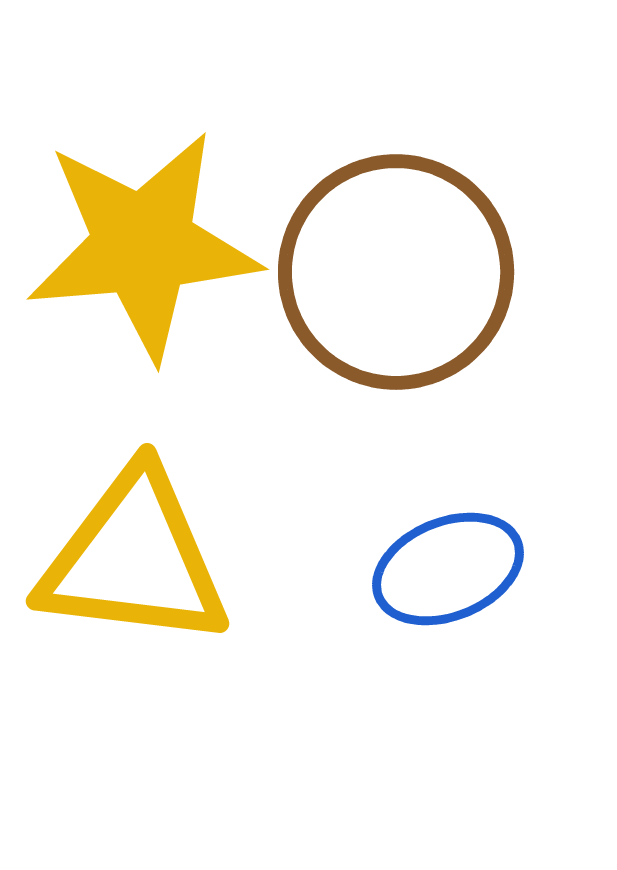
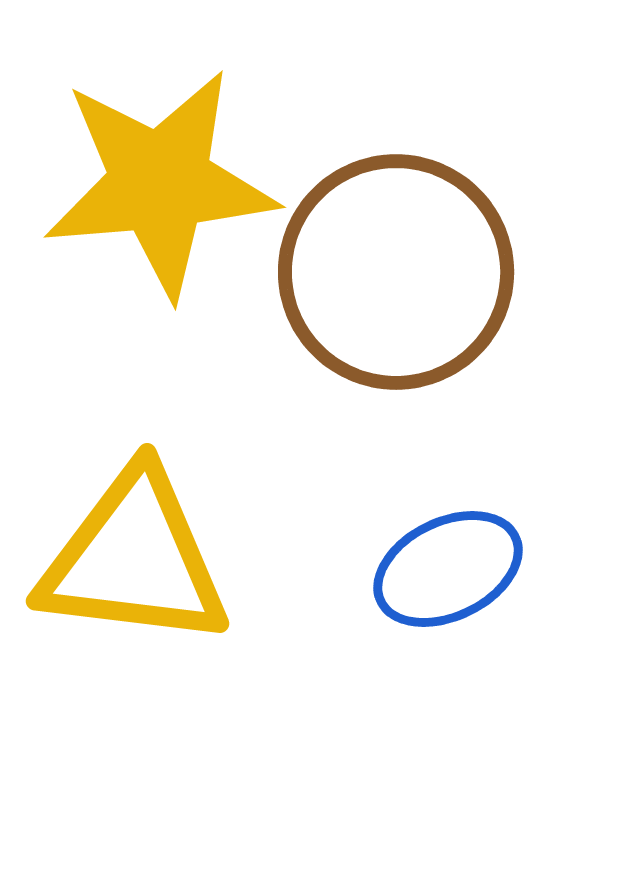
yellow star: moved 17 px right, 62 px up
blue ellipse: rotated 4 degrees counterclockwise
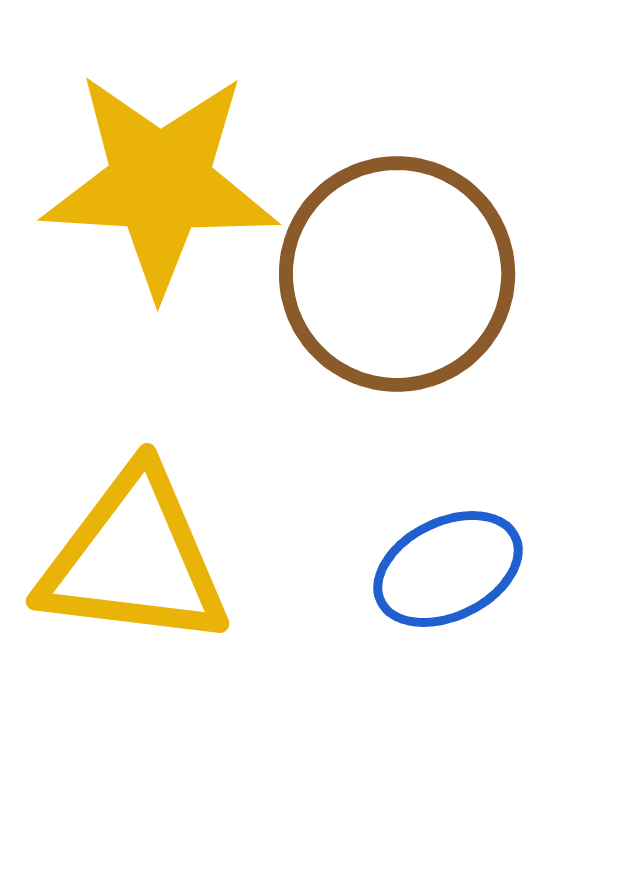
yellow star: rotated 8 degrees clockwise
brown circle: moved 1 px right, 2 px down
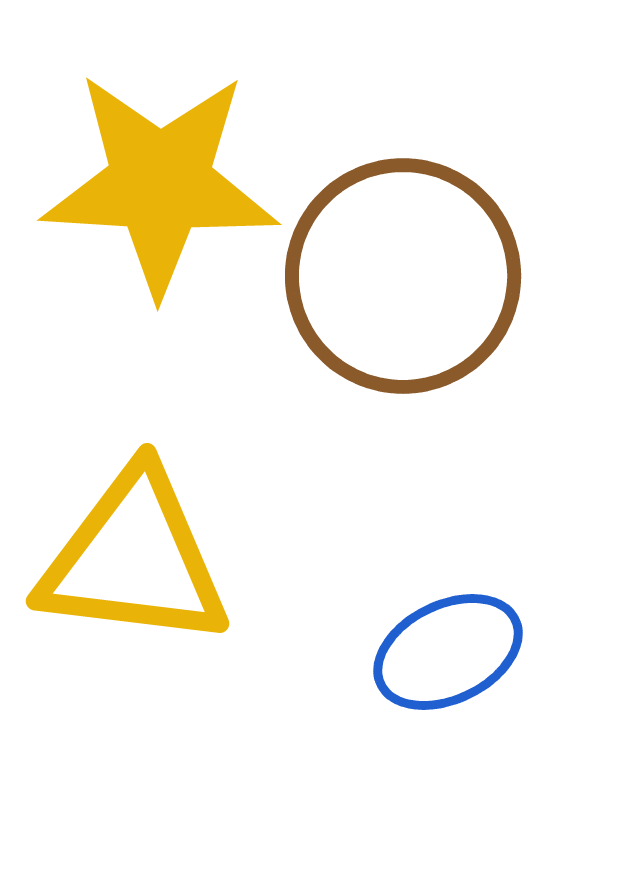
brown circle: moved 6 px right, 2 px down
blue ellipse: moved 83 px down
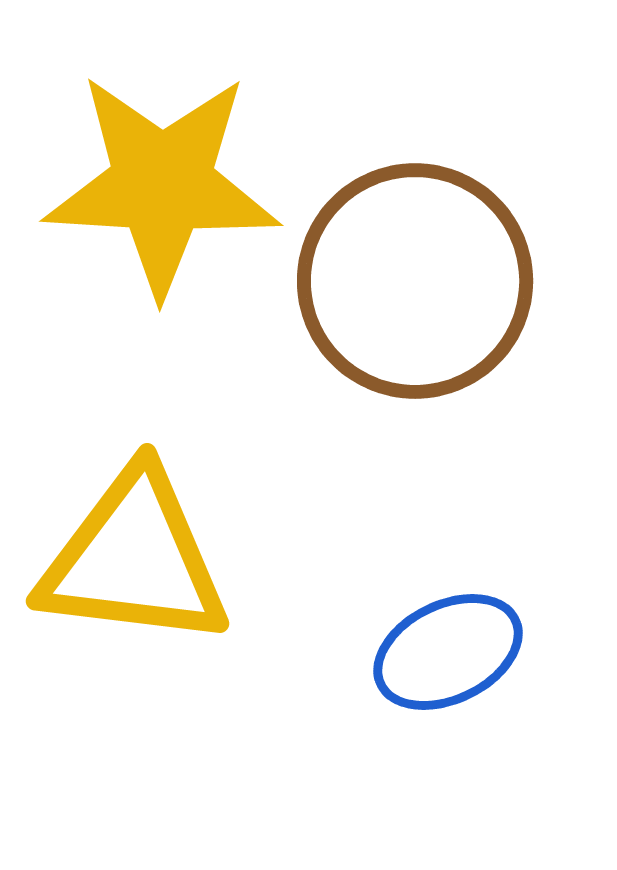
yellow star: moved 2 px right, 1 px down
brown circle: moved 12 px right, 5 px down
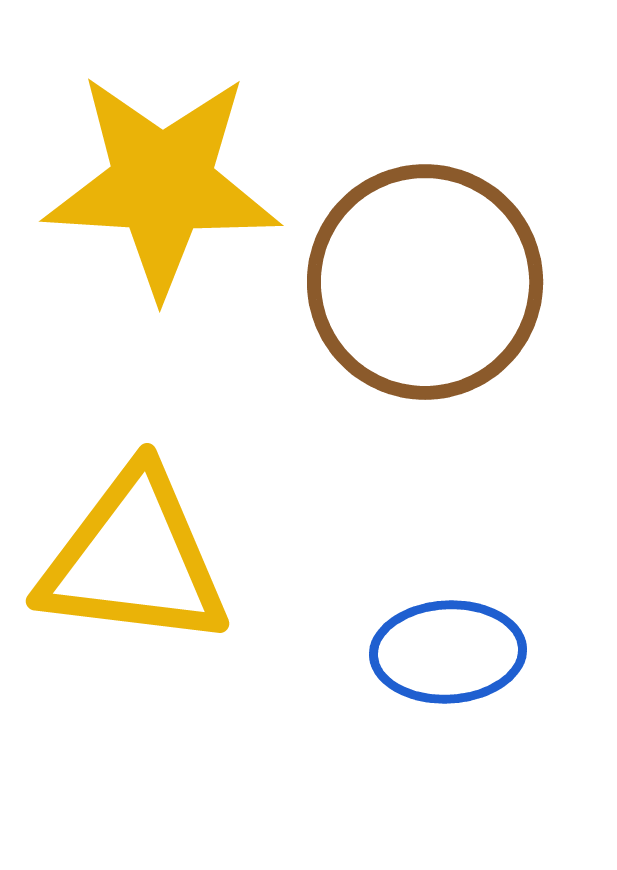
brown circle: moved 10 px right, 1 px down
blue ellipse: rotated 23 degrees clockwise
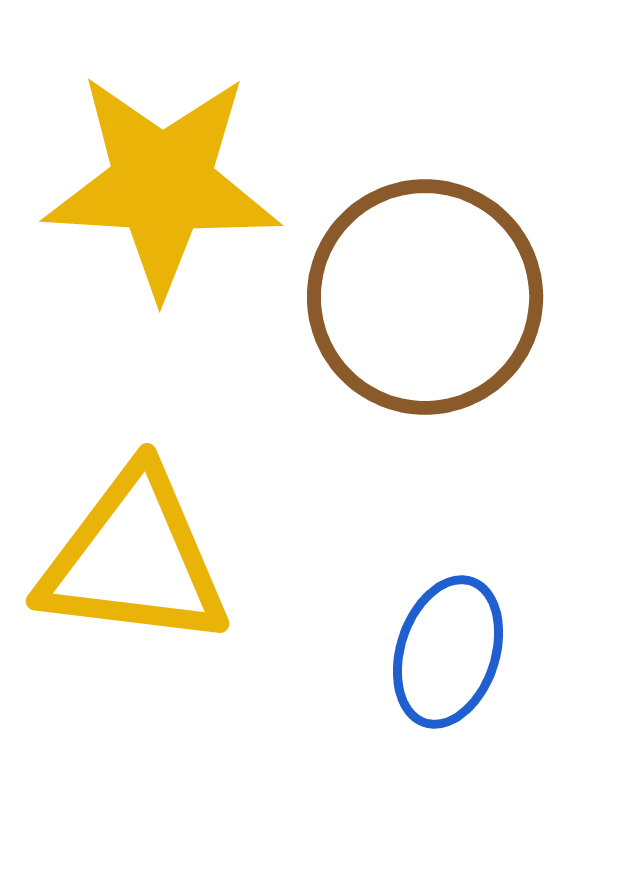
brown circle: moved 15 px down
blue ellipse: rotated 69 degrees counterclockwise
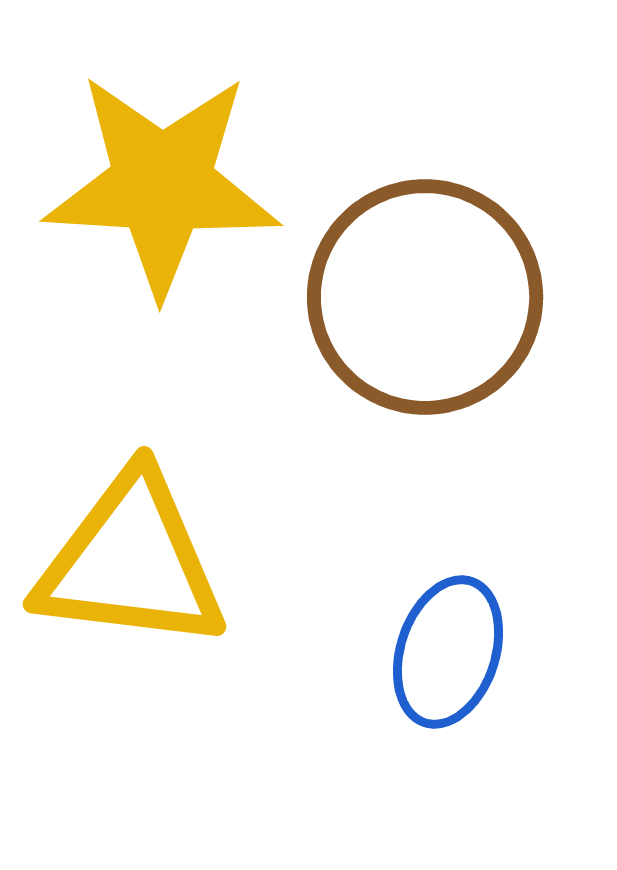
yellow triangle: moved 3 px left, 3 px down
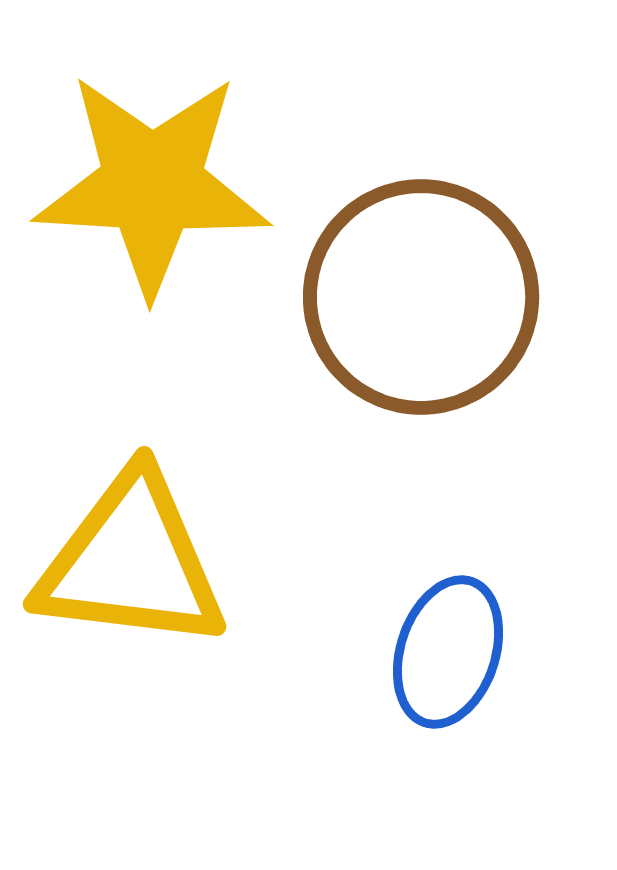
yellow star: moved 10 px left
brown circle: moved 4 px left
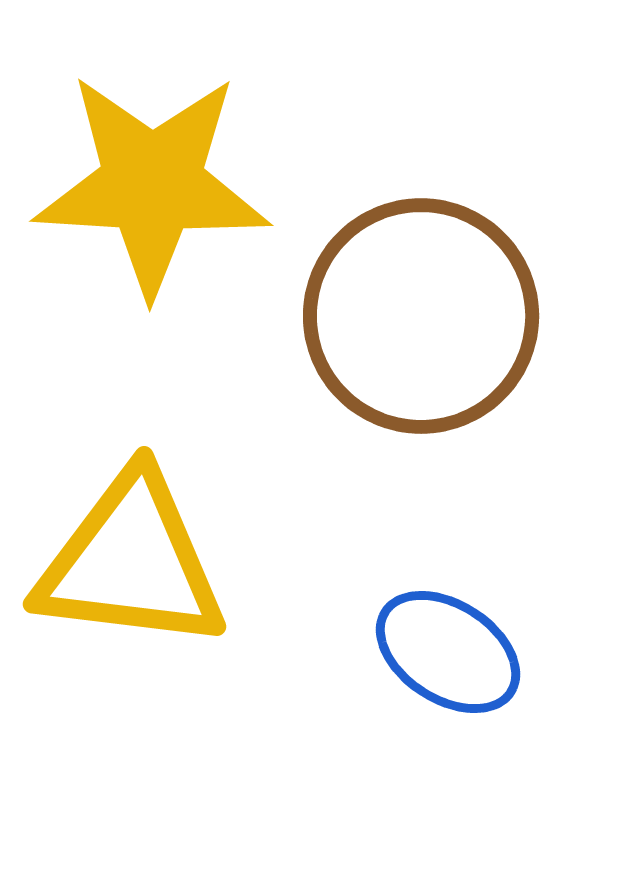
brown circle: moved 19 px down
blue ellipse: rotated 75 degrees counterclockwise
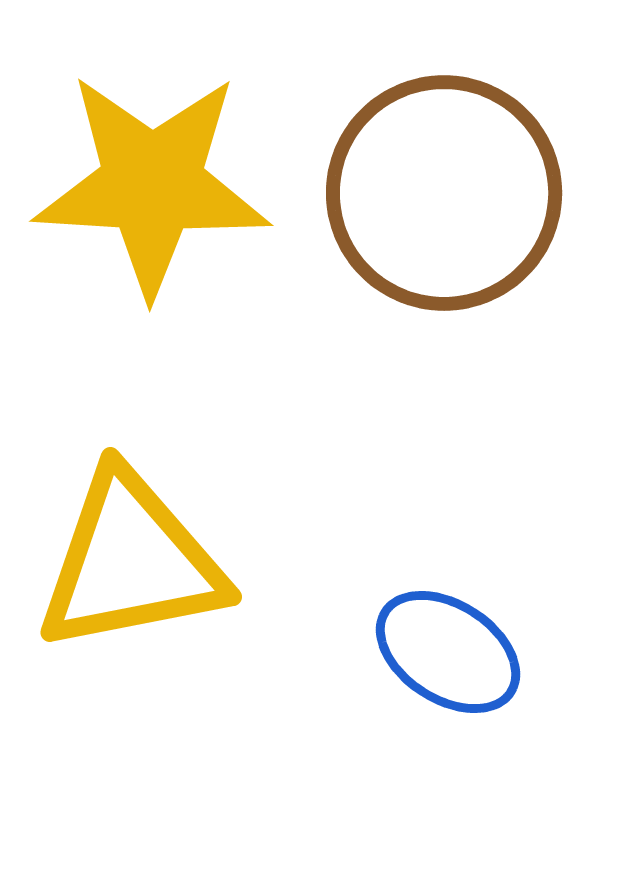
brown circle: moved 23 px right, 123 px up
yellow triangle: rotated 18 degrees counterclockwise
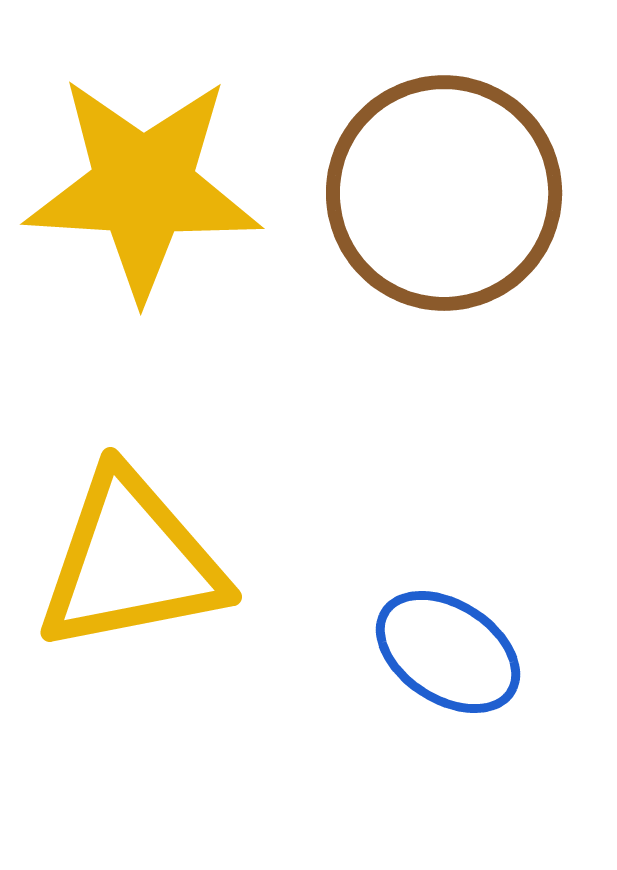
yellow star: moved 9 px left, 3 px down
